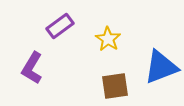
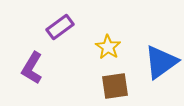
purple rectangle: moved 1 px down
yellow star: moved 8 px down
blue triangle: moved 5 px up; rotated 15 degrees counterclockwise
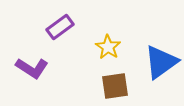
purple L-shape: rotated 88 degrees counterclockwise
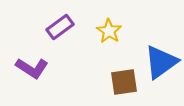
yellow star: moved 1 px right, 16 px up
brown square: moved 9 px right, 4 px up
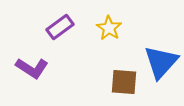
yellow star: moved 3 px up
blue triangle: rotated 12 degrees counterclockwise
brown square: rotated 12 degrees clockwise
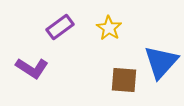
brown square: moved 2 px up
